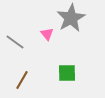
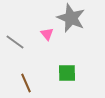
gray star: rotated 20 degrees counterclockwise
brown line: moved 4 px right, 3 px down; rotated 54 degrees counterclockwise
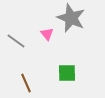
gray line: moved 1 px right, 1 px up
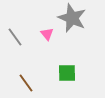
gray star: moved 1 px right
gray line: moved 1 px left, 4 px up; rotated 18 degrees clockwise
brown line: rotated 12 degrees counterclockwise
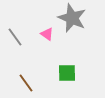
pink triangle: rotated 16 degrees counterclockwise
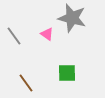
gray star: rotated 8 degrees counterclockwise
gray line: moved 1 px left, 1 px up
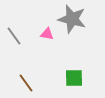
gray star: moved 1 px down
pink triangle: rotated 24 degrees counterclockwise
green square: moved 7 px right, 5 px down
